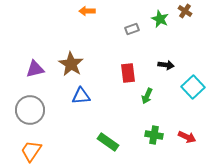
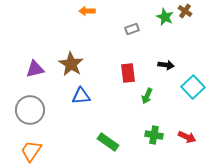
green star: moved 5 px right, 2 px up
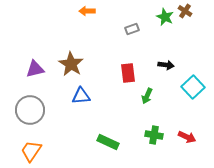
green rectangle: rotated 10 degrees counterclockwise
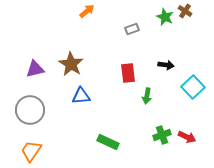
orange arrow: rotated 140 degrees clockwise
green arrow: rotated 14 degrees counterclockwise
green cross: moved 8 px right; rotated 30 degrees counterclockwise
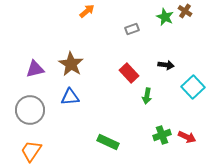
red rectangle: moved 1 px right; rotated 36 degrees counterclockwise
blue triangle: moved 11 px left, 1 px down
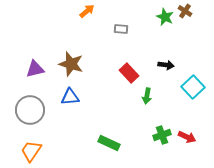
gray rectangle: moved 11 px left; rotated 24 degrees clockwise
brown star: rotated 15 degrees counterclockwise
green rectangle: moved 1 px right, 1 px down
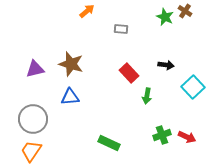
gray circle: moved 3 px right, 9 px down
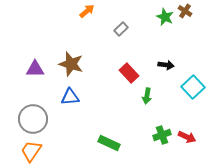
gray rectangle: rotated 48 degrees counterclockwise
purple triangle: rotated 12 degrees clockwise
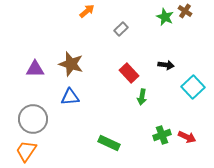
green arrow: moved 5 px left, 1 px down
orange trapezoid: moved 5 px left
